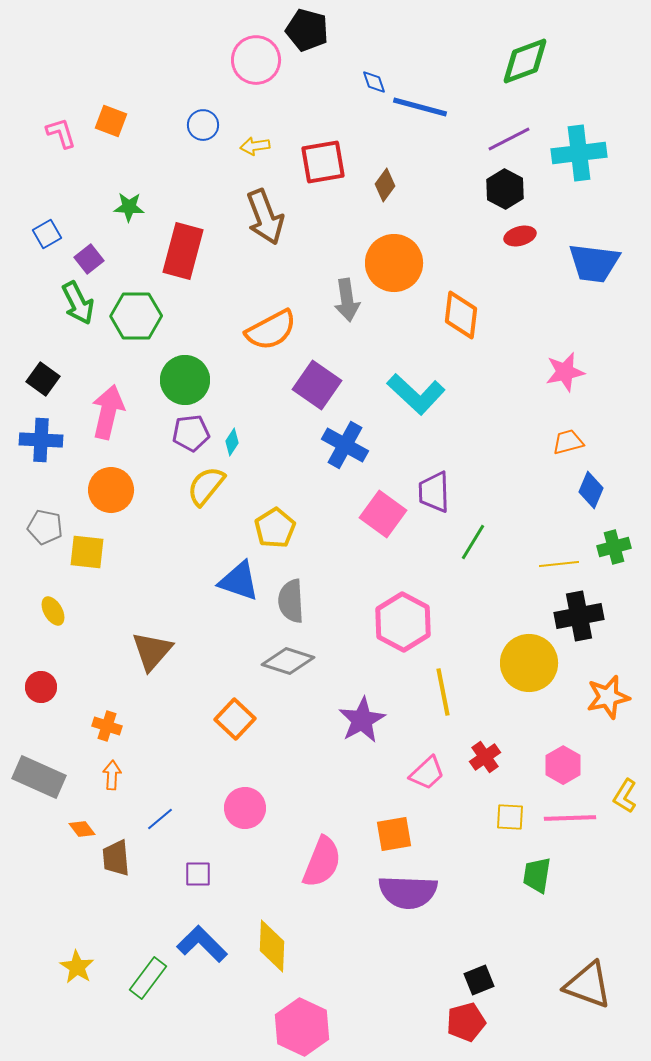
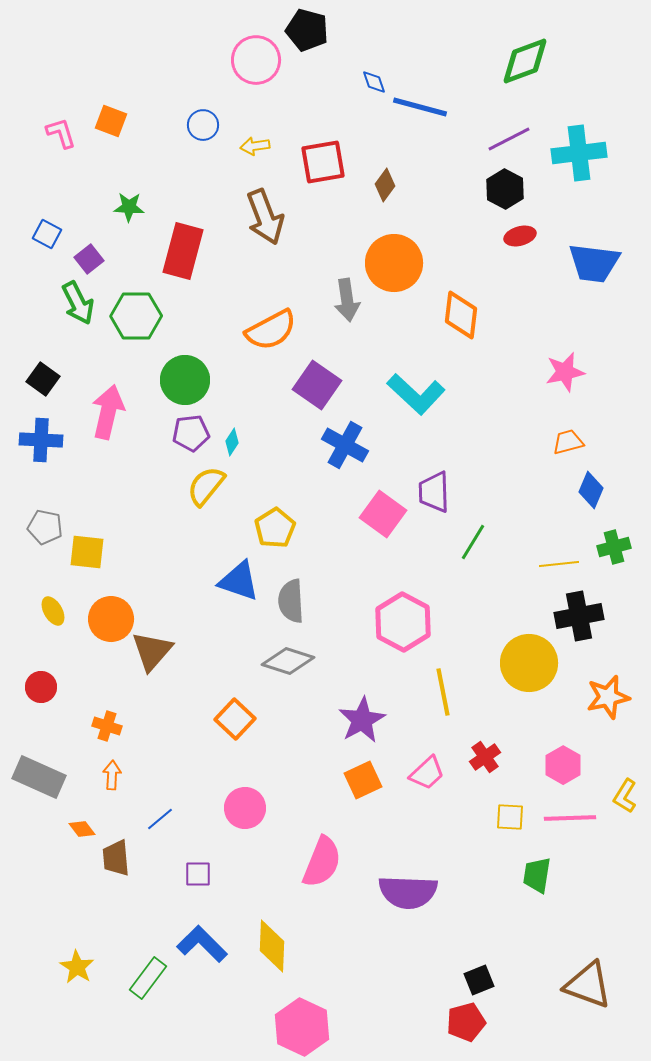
blue square at (47, 234): rotated 32 degrees counterclockwise
orange circle at (111, 490): moved 129 px down
orange square at (394, 834): moved 31 px left, 54 px up; rotated 15 degrees counterclockwise
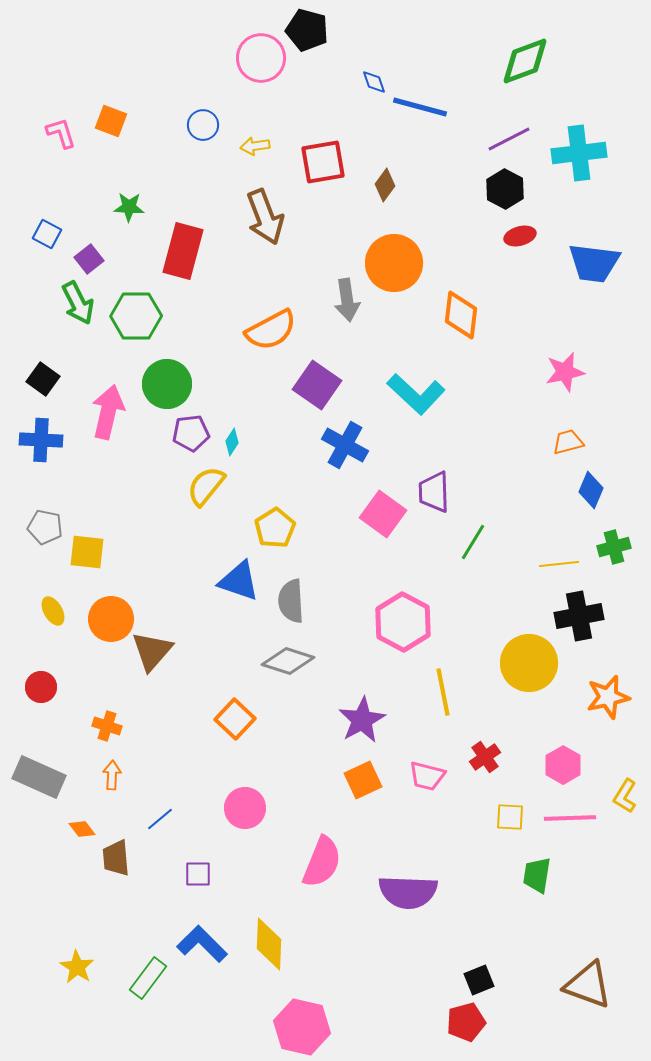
pink circle at (256, 60): moved 5 px right, 2 px up
green circle at (185, 380): moved 18 px left, 4 px down
pink trapezoid at (427, 773): moved 3 px down; rotated 57 degrees clockwise
yellow diamond at (272, 946): moved 3 px left, 2 px up
pink hexagon at (302, 1027): rotated 12 degrees counterclockwise
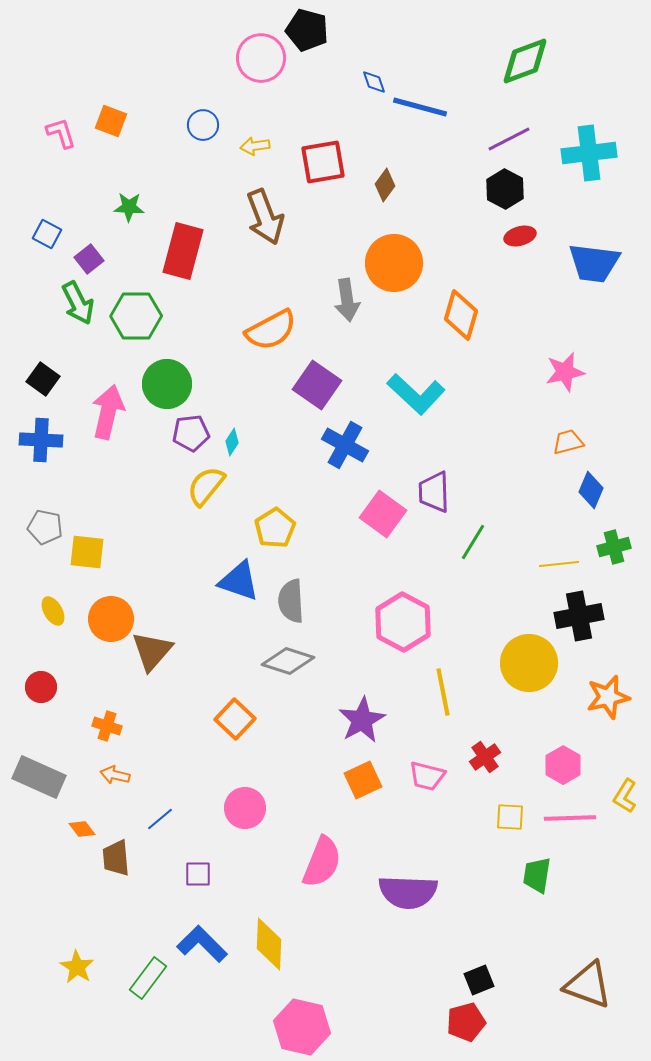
cyan cross at (579, 153): moved 10 px right
orange diamond at (461, 315): rotated 9 degrees clockwise
orange arrow at (112, 775): moved 3 px right; rotated 80 degrees counterclockwise
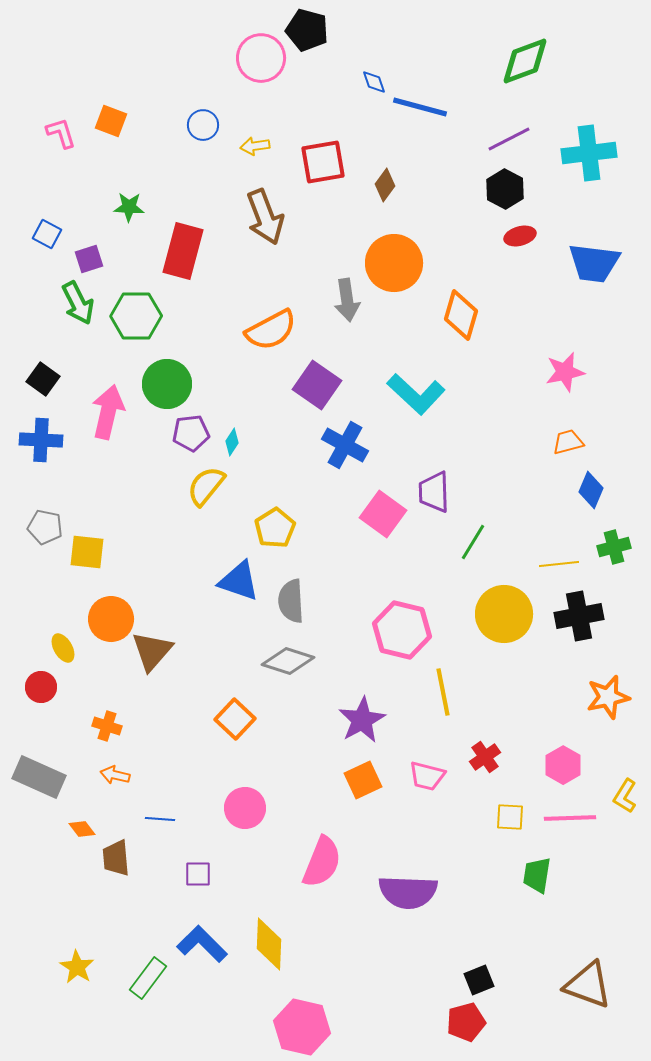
purple square at (89, 259): rotated 20 degrees clockwise
yellow ellipse at (53, 611): moved 10 px right, 37 px down
pink hexagon at (403, 622): moved 1 px left, 8 px down; rotated 14 degrees counterclockwise
yellow circle at (529, 663): moved 25 px left, 49 px up
blue line at (160, 819): rotated 44 degrees clockwise
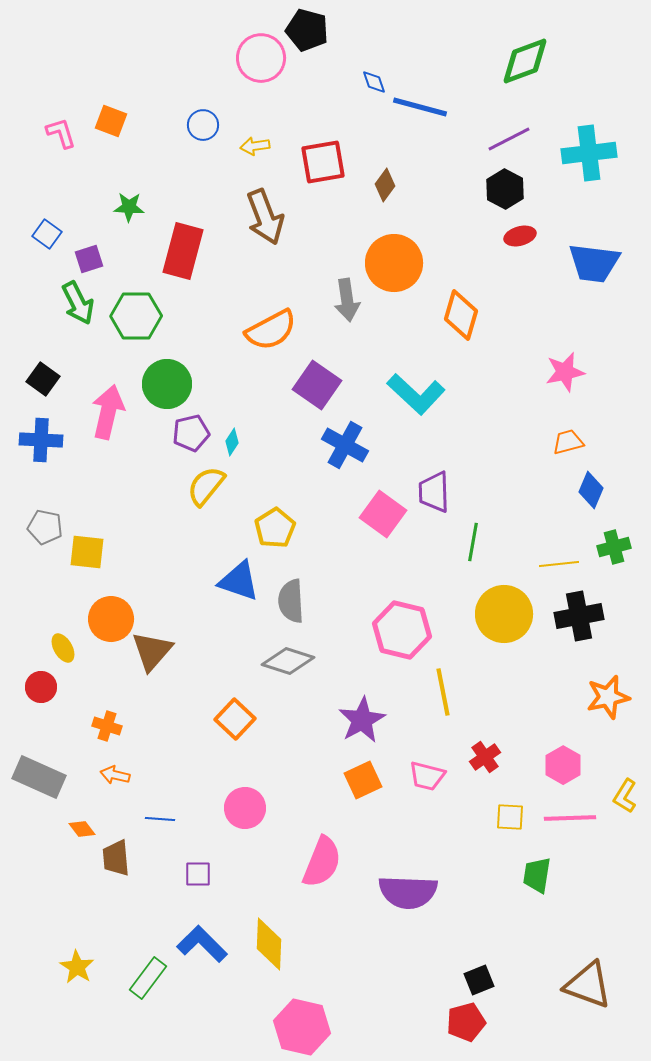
blue square at (47, 234): rotated 8 degrees clockwise
purple pentagon at (191, 433): rotated 6 degrees counterclockwise
green line at (473, 542): rotated 21 degrees counterclockwise
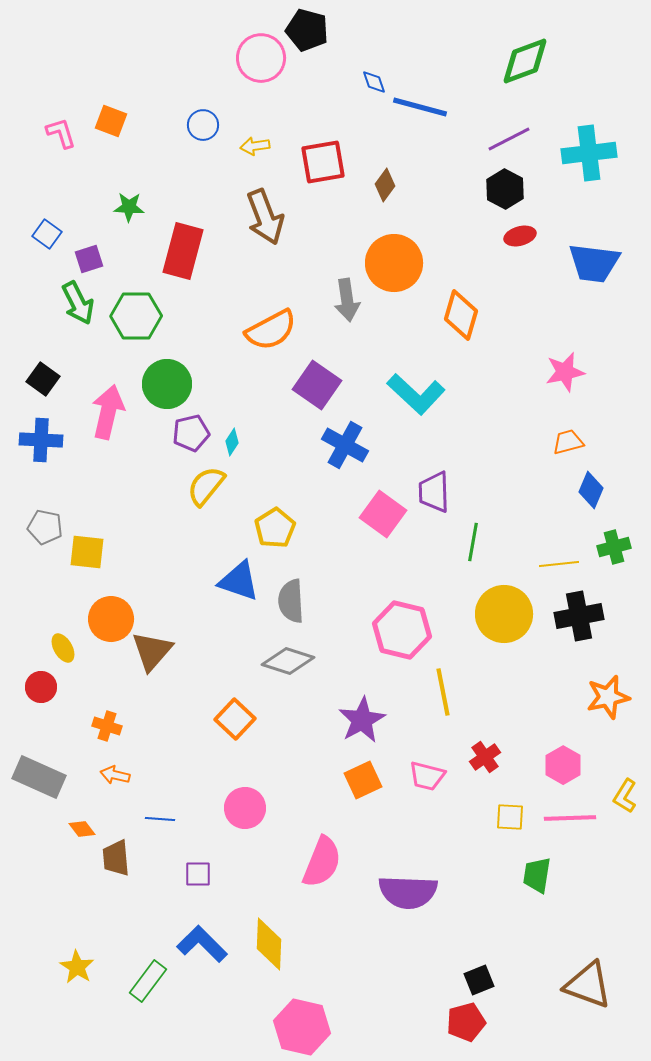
green rectangle at (148, 978): moved 3 px down
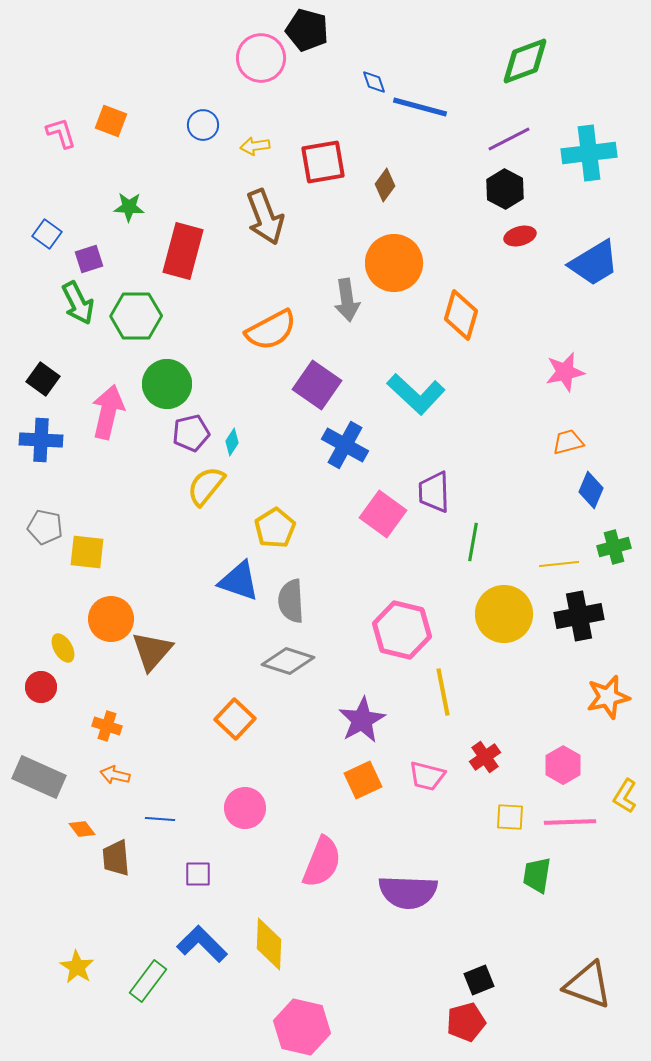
blue trapezoid at (594, 263): rotated 38 degrees counterclockwise
pink line at (570, 818): moved 4 px down
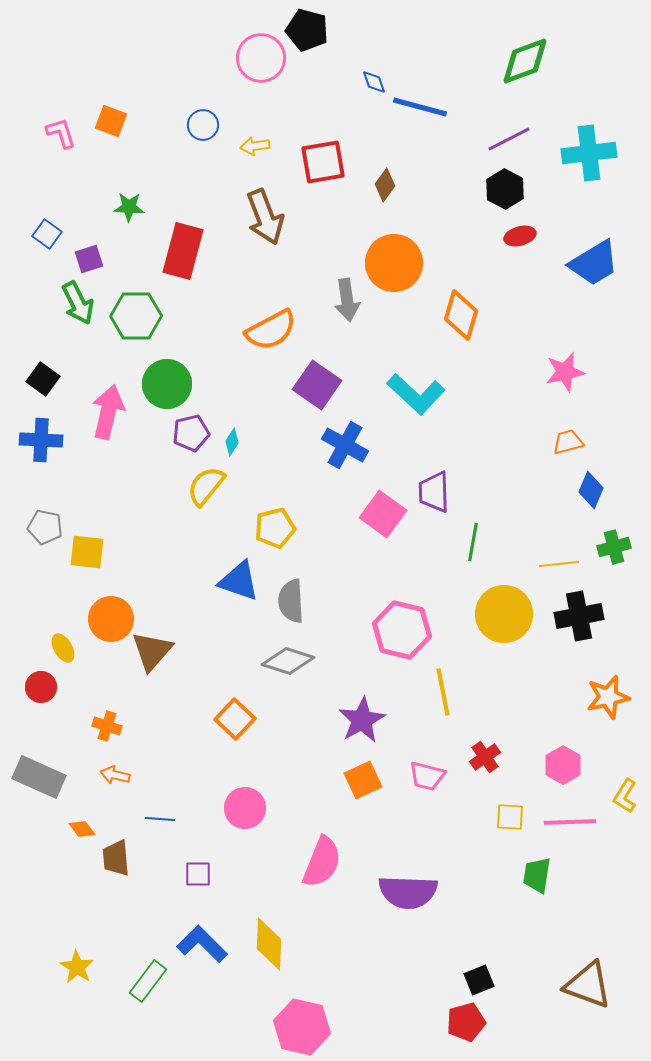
yellow pentagon at (275, 528): rotated 18 degrees clockwise
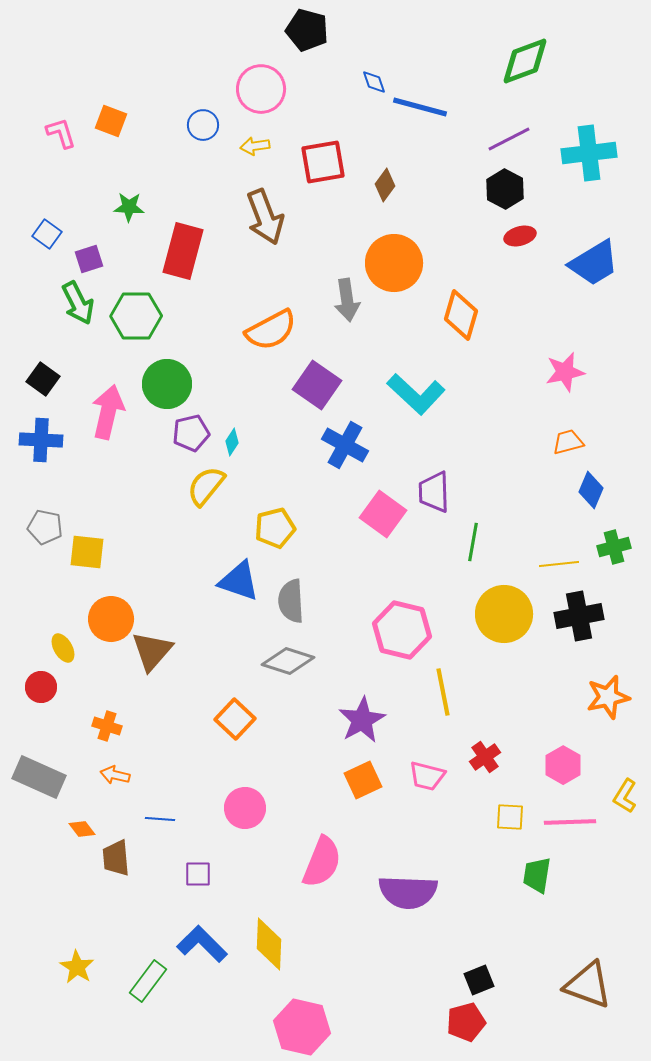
pink circle at (261, 58): moved 31 px down
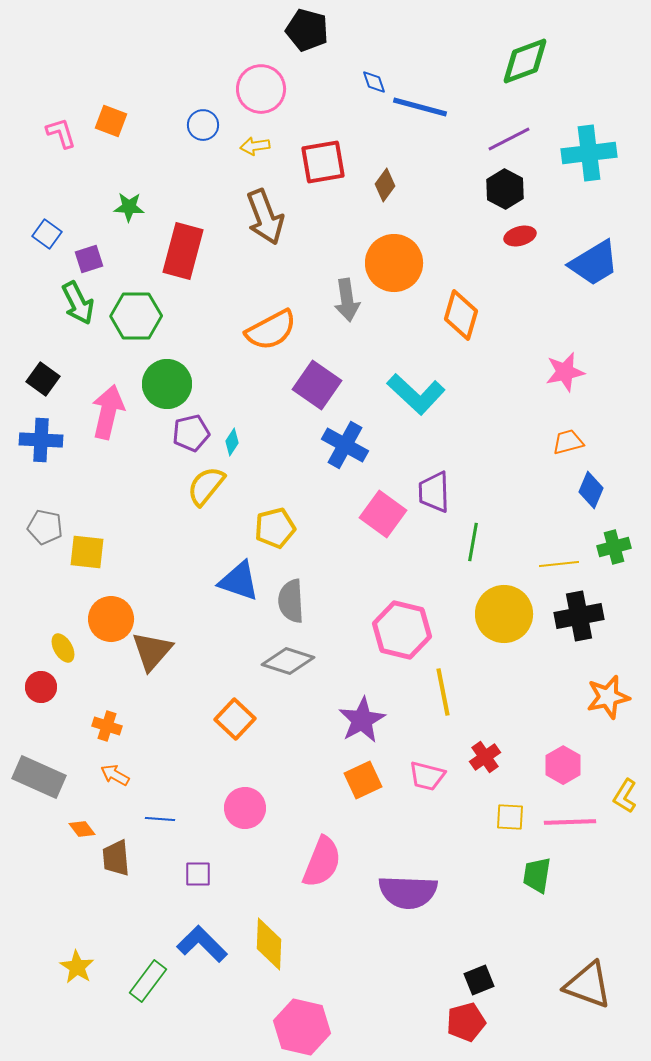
orange arrow at (115, 775): rotated 16 degrees clockwise
